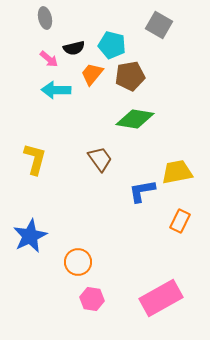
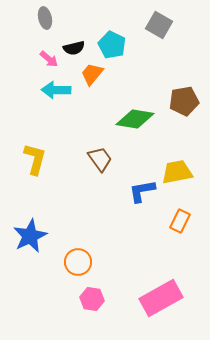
cyan pentagon: rotated 12 degrees clockwise
brown pentagon: moved 54 px right, 25 px down
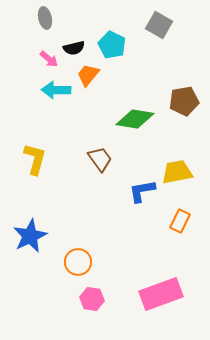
orange trapezoid: moved 4 px left, 1 px down
pink rectangle: moved 4 px up; rotated 9 degrees clockwise
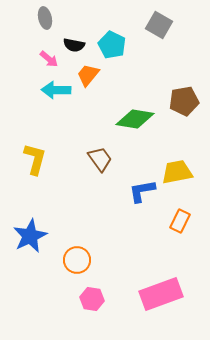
black semicircle: moved 3 px up; rotated 25 degrees clockwise
orange circle: moved 1 px left, 2 px up
